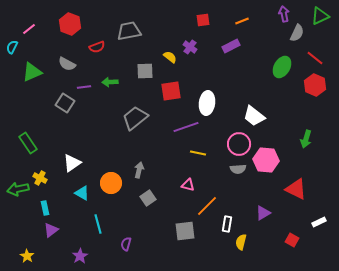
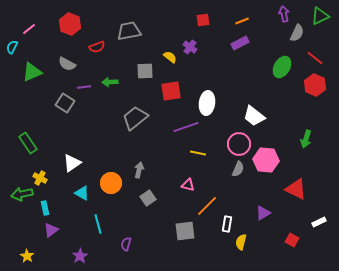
purple rectangle at (231, 46): moved 9 px right, 3 px up
gray semicircle at (238, 169): rotated 63 degrees counterclockwise
green arrow at (18, 189): moved 4 px right, 5 px down
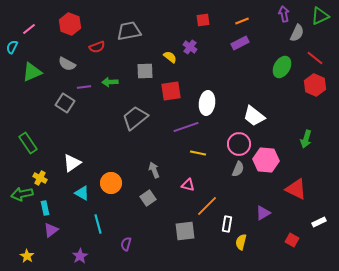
gray arrow at (139, 170): moved 15 px right; rotated 35 degrees counterclockwise
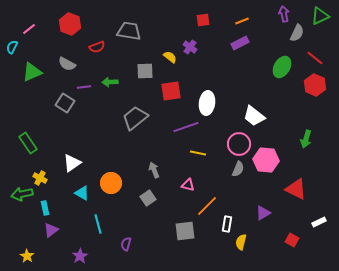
gray trapezoid at (129, 31): rotated 20 degrees clockwise
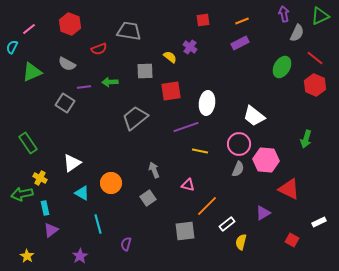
red semicircle at (97, 47): moved 2 px right, 2 px down
yellow line at (198, 153): moved 2 px right, 2 px up
red triangle at (296, 189): moved 7 px left
white rectangle at (227, 224): rotated 42 degrees clockwise
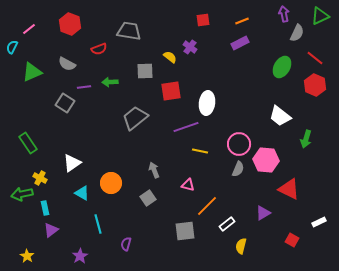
white trapezoid at (254, 116): moved 26 px right
yellow semicircle at (241, 242): moved 4 px down
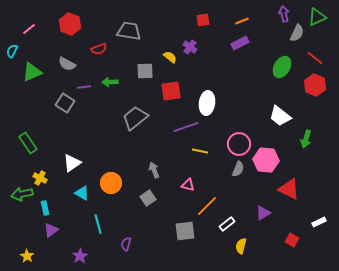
green triangle at (320, 16): moved 3 px left, 1 px down
cyan semicircle at (12, 47): moved 4 px down
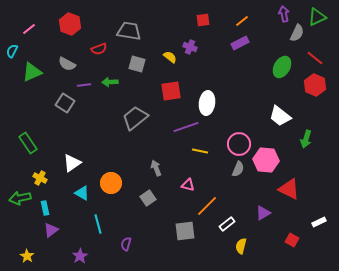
orange line at (242, 21): rotated 16 degrees counterclockwise
purple cross at (190, 47): rotated 16 degrees counterclockwise
gray square at (145, 71): moved 8 px left, 7 px up; rotated 18 degrees clockwise
purple line at (84, 87): moved 2 px up
gray arrow at (154, 170): moved 2 px right, 2 px up
green arrow at (22, 194): moved 2 px left, 4 px down
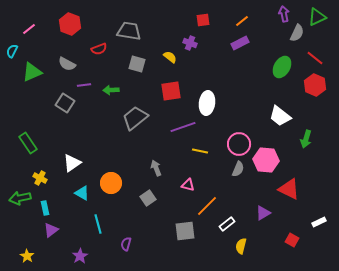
purple cross at (190, 47): moved 4 px up
green arrow at (110, 82): moved 1 px right, 8 px down
purple line at (186, 127): moved 3 px left
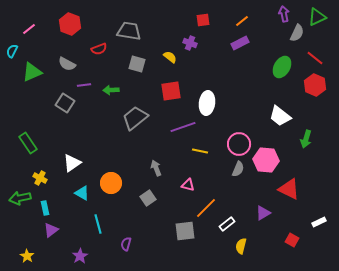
orange line at (207, 206): moved 1 px left, 2 px down
